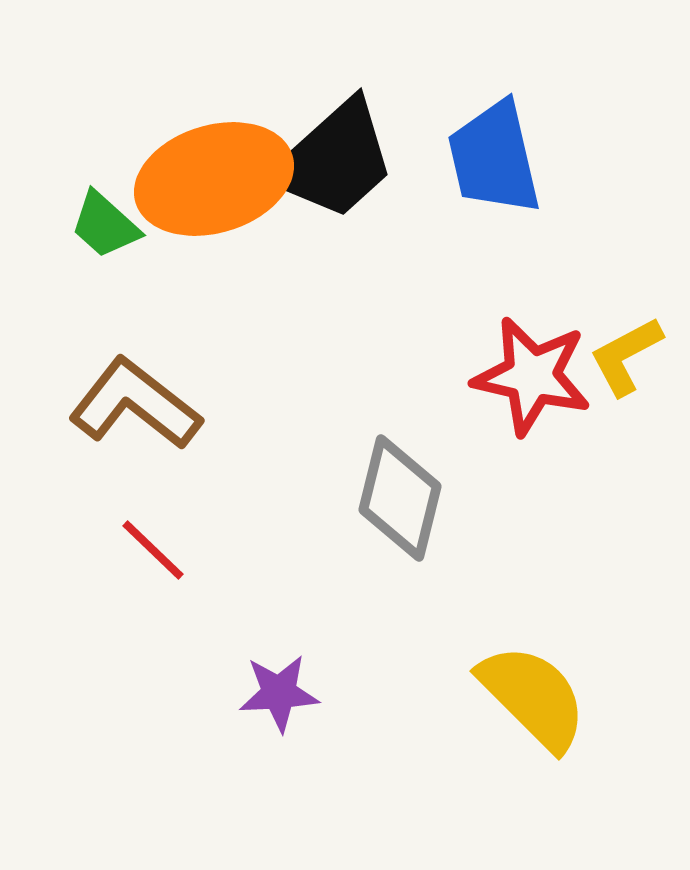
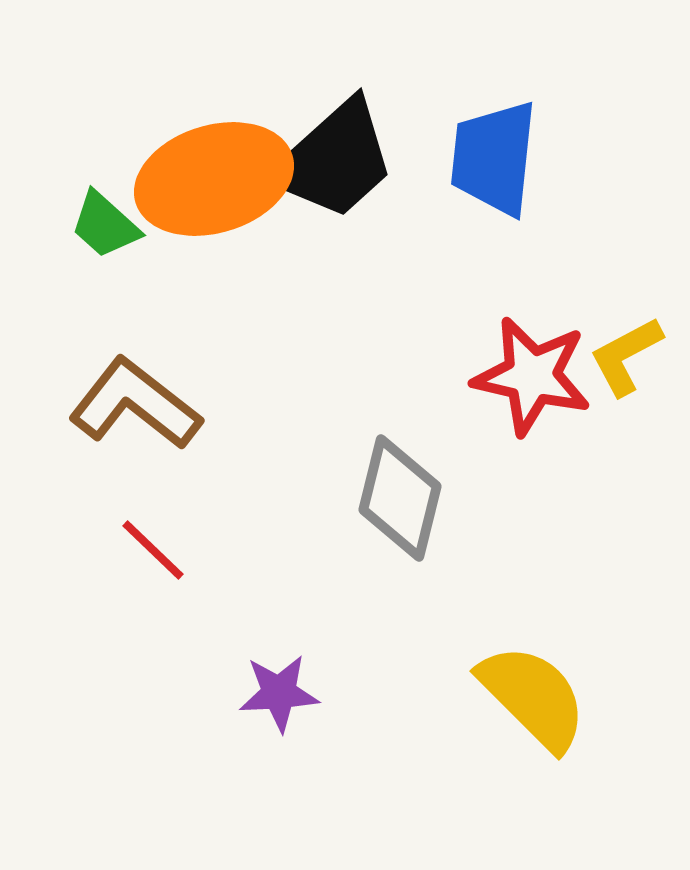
blue trapezoid: rotated 19 degrees clockwise
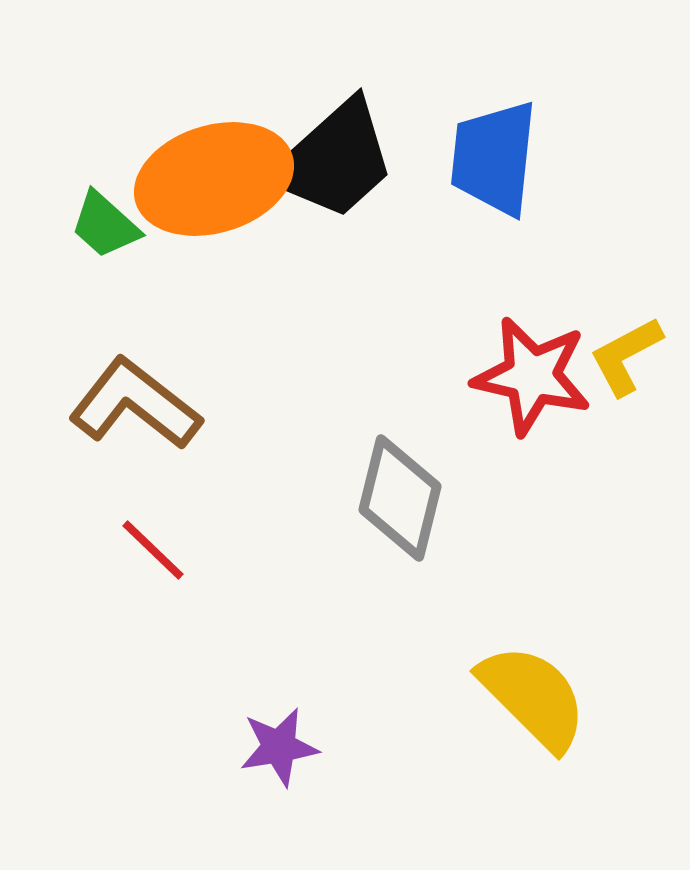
purple star: moved 54 px down; rotated 6 degrees counterclockwise
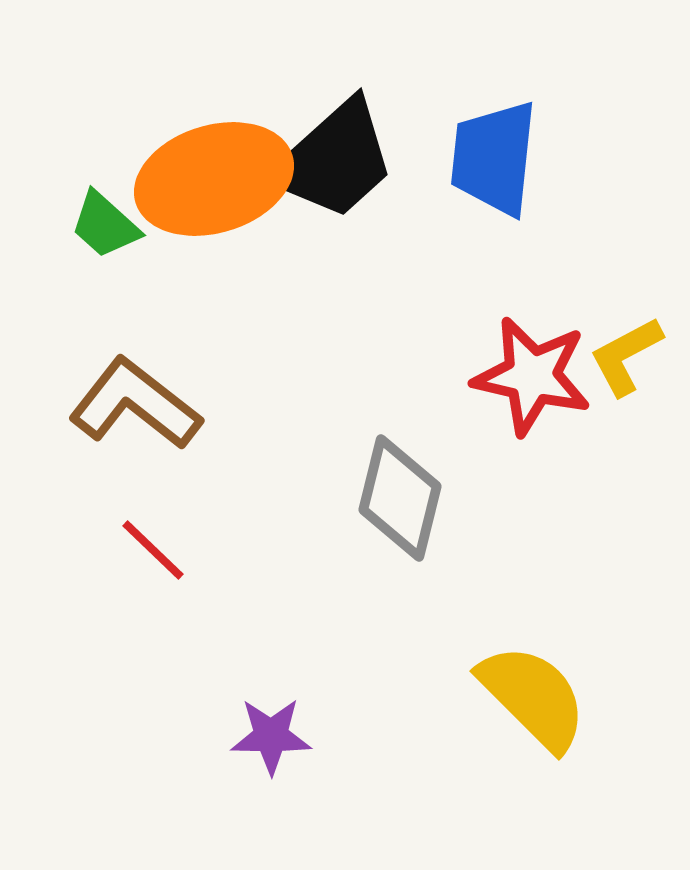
purple star: moved 8 px left, 11 px up; rotated 10 degrees clockwise
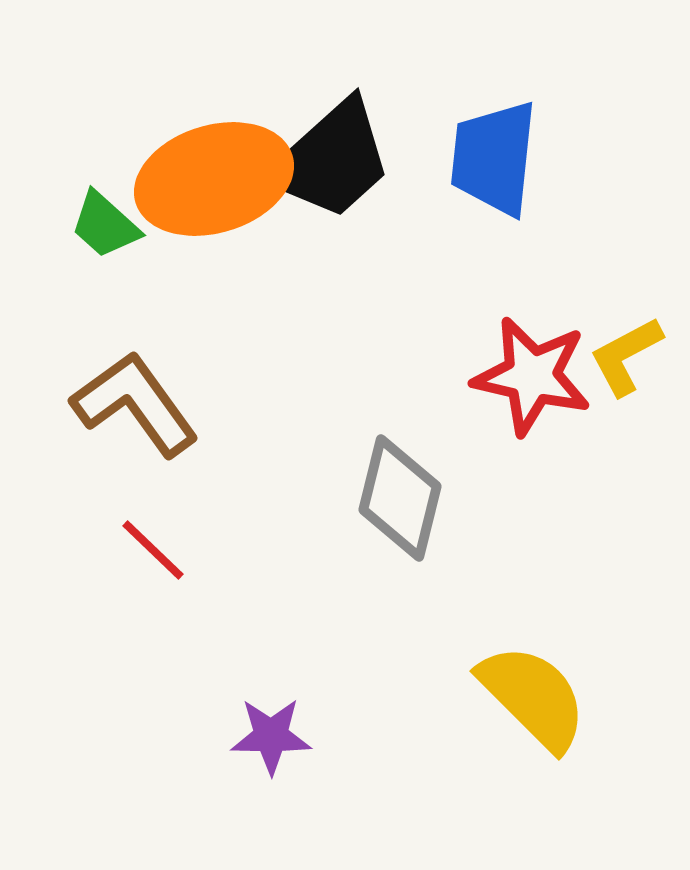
black trapezoid: moved 3 px left
brown L-shape: rotated 16 degrees clockwise
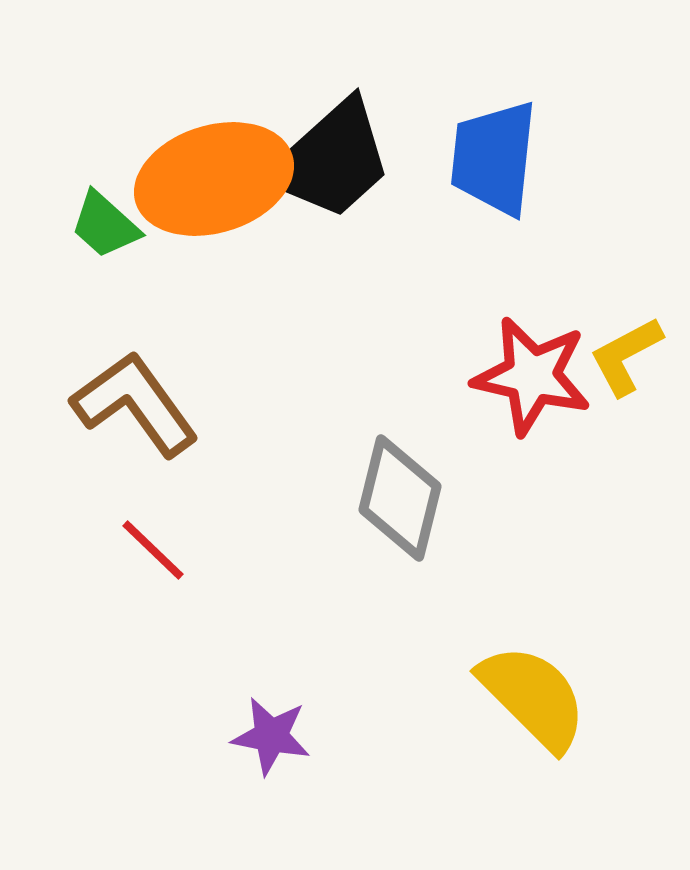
purple star: rotated 10 degrees clockwise
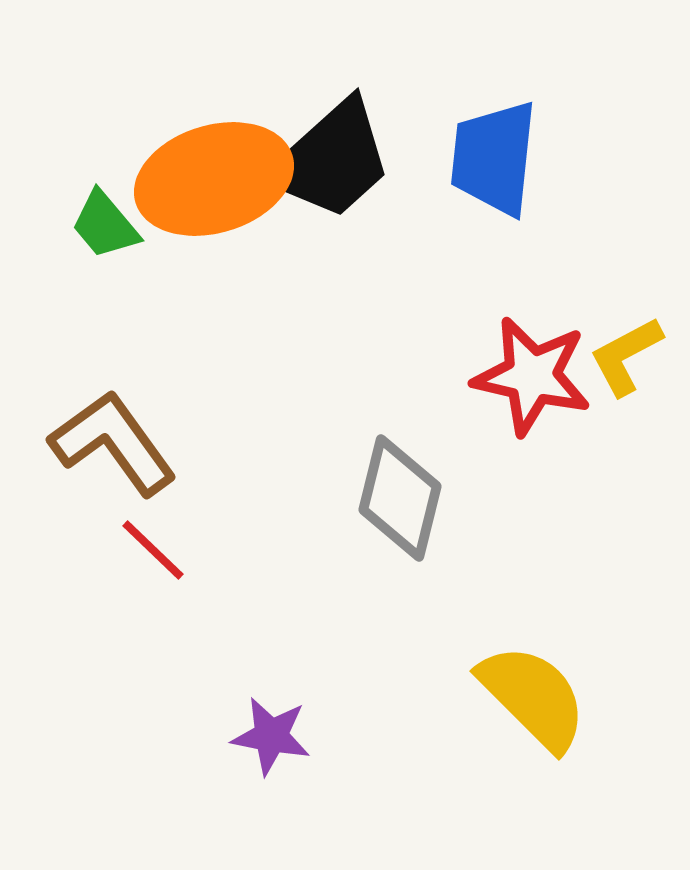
green trapezoid: rotated 8 degrees clockwise
brown L-shape: moved 22 px left, 39 px down
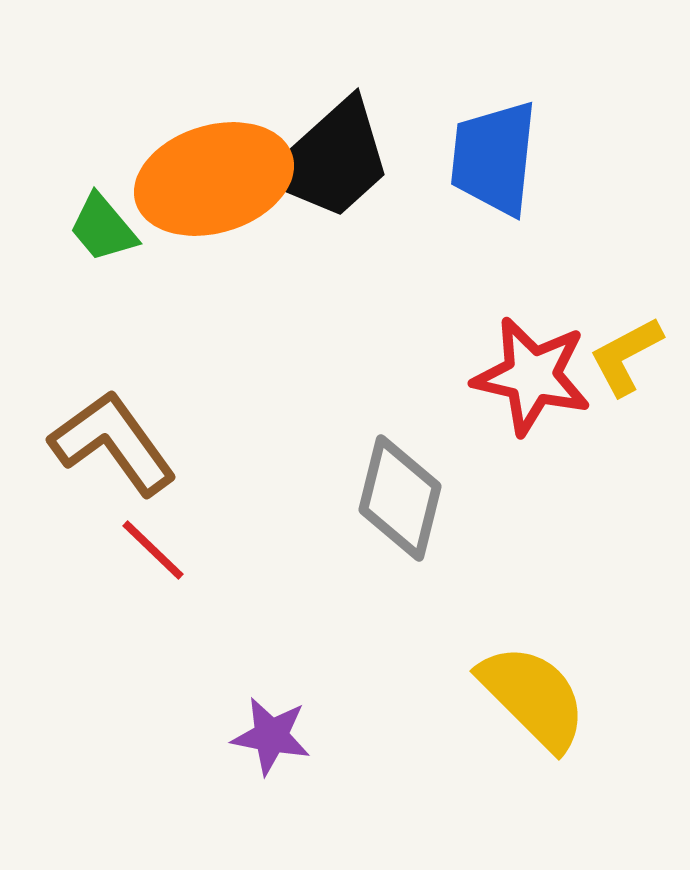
green trapezoid: moved 2 px left, 3 px down
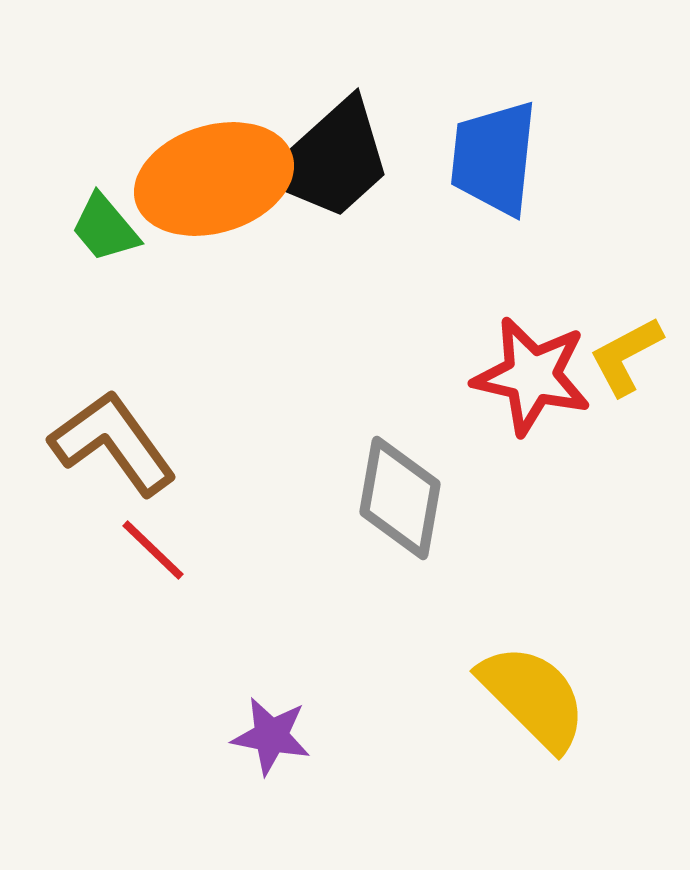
green trapezoid: moved 2 px right
gray diamond: rotated 4 degrees counterclockwise
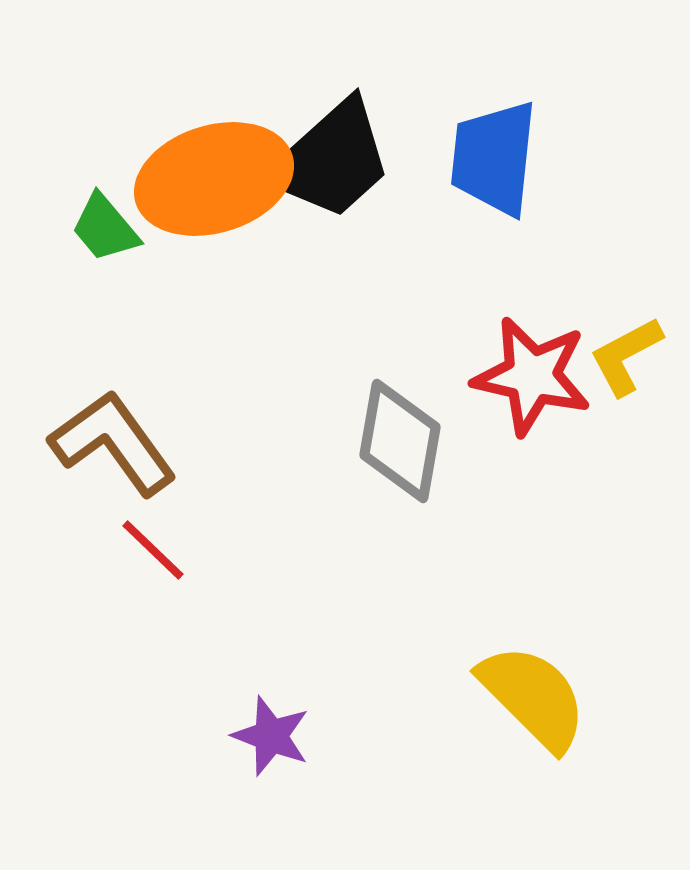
gray diamond: moved 57 px up
purple star: rotated 10 degrees clockwise
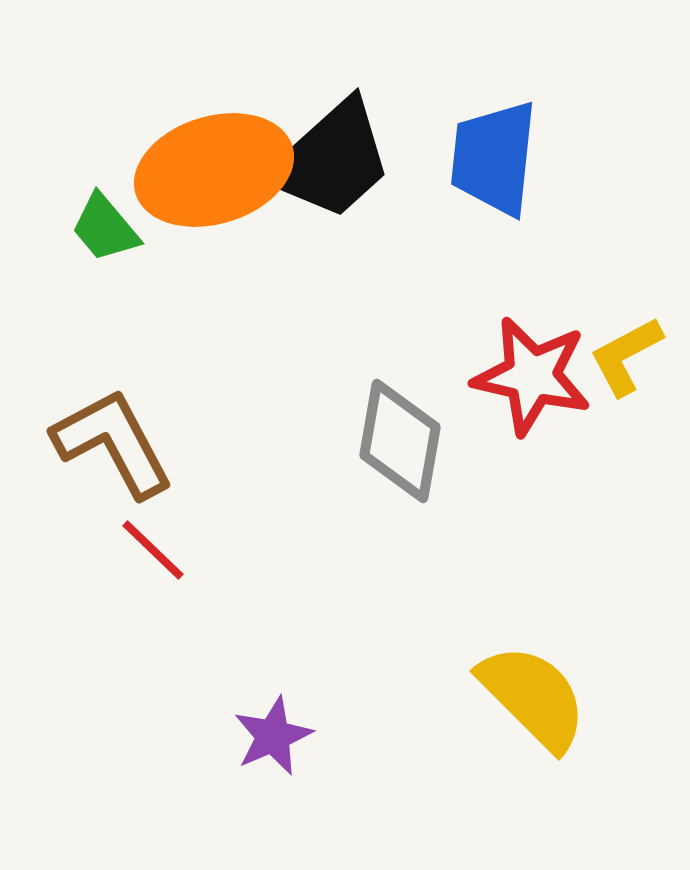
orange ellipse: moved 9 px up
brown L-shape: rotated 8 degrees clockwise
purple star: moved 2 px right; rotated 28 degrees clockwise
